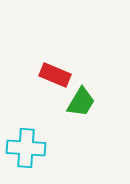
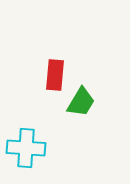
red rectangle: rotated 72 degrees clockwise
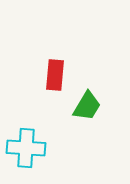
green trapezoid: moved 6 px right, 4 px down
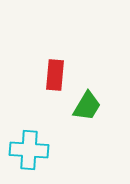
cyan cross: moved 3 px right, 2 px down
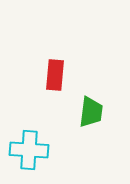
green trapezoid: moved 4 px right, 6 px down; rotated 24 degrees counterclockwise
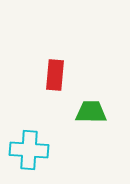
green trapezoid: rotated 96 degrees counterclockwise
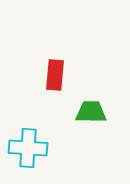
cyan cross: moved 1 px left, 2 px up
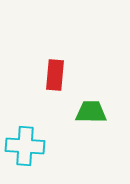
cyan cross: moved 3 px left, 2 px up
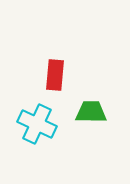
cyan cross: moved 12 px right, 22 px up; rotated 21 degrees clockwise
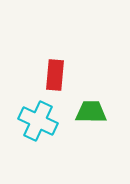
cyan cross: moved 1 px right, 3 px up
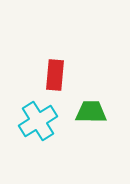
cyan cross: rotated 33 degrees clockwise
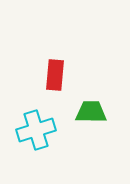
cyan cross: moved 2 px left, 9 px down; rotated 15 degrees clockwise
